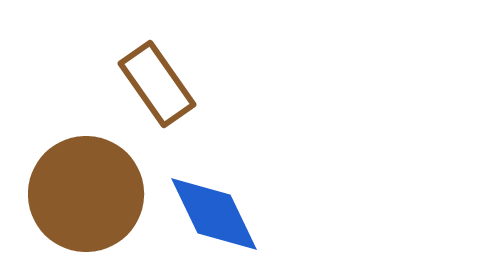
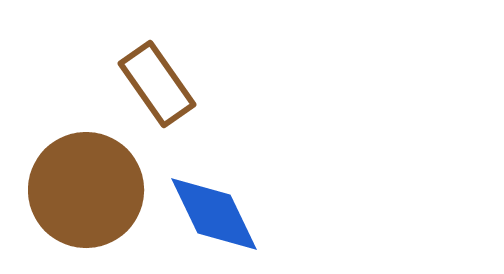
brown circle: moved 4 px up
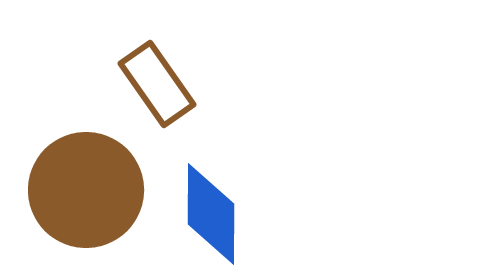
blue diamond: moved 3 px left; rotated 26 degrees clockwise
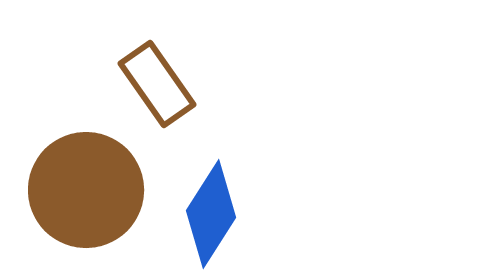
blue diamond: rotated 32 degrees clockwise
